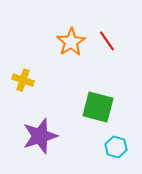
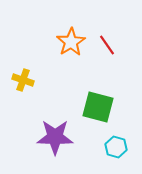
red line: moved 4 px down
purple star: moved 15 px right, 1 px down; rotated 18 degrees clockwise
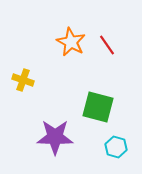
orange star: rotated 12 degrees counterclockwise
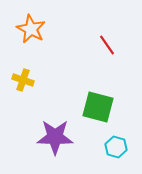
orange star: moved 40 px left, 13 px up
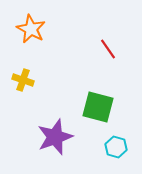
red line: moved 1 px right, 4 px down
purple star: rotated 21 degrees counterclockwise
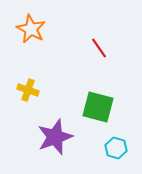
red line: moved 9 px left, 1 px up
yellow cross: moved 5 px right, 10 px down
cyan hexagon: moved 1 px down
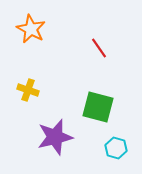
purple star: rotated 6 degrees clockwise
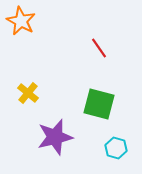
orange star: moved 10 px left, 8 px up
yellow cross: moved 3 px down; rotated 20 degrees clockwise
green square: moved 1 px right, 3 px up
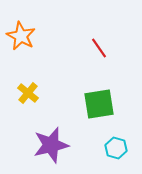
orange star: moved 15 px down
green square: rotated 24 degrees counterclockwise
purple star: moved 4 px left, 8 px down
